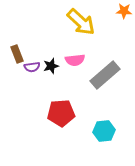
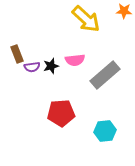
yellow arrow: moved 5 px right, 3 px up
cyan hexagon: moved 1 px right
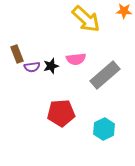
pink semicircle: moved 1 px right, 1 px up
cyan hexagon: moved 1 px left, 2 px up; rotated 20 degrees counterclockwise
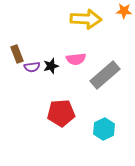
yellow arrow: rotated 40 degrees counterclockwise
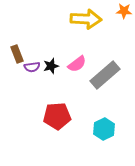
pink semicircle: moved 1 px right, 5 px down; rotated 30 degrees counterclockwise
red pentagon: moved 4 px left, 3 px down
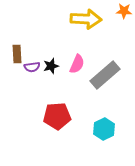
brown rectangle: rotated 18 degrees clockwise
pink semicircle: rotated 30 degrees counterclockwise
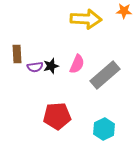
purple semicircle: moved 3 px right
